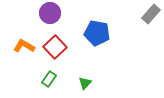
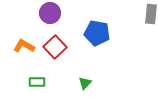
gray rectangle: rotated 36 degrees counterclockwise
green rectangle: moved 12 px left, 3 px down; rotated 56 degrees clockwise
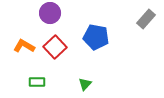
gray rectangle: moved 5 px left, 5 px down; rotated 36 degrees clockwise
blue pentagon: moved 1 px left, 4 px down
green triangle: moved 1 px down
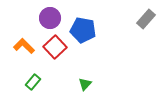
purple circle: moved 5 px down
blue pentagon: moved 13 px left, 7 px up
orange L-shape: rotated 15 degrees clockwise
green rectangle: moved 4 px left; rotated 49 degrees counterclockwise
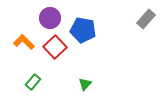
orange L-shape: moved 4 px up
